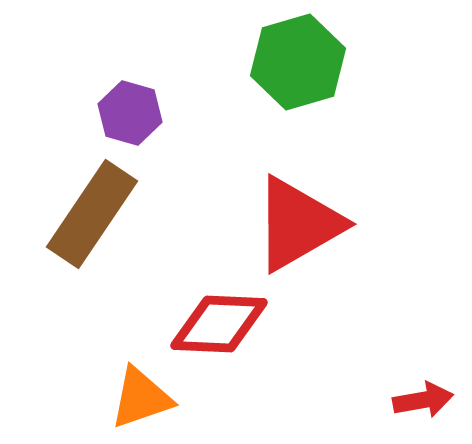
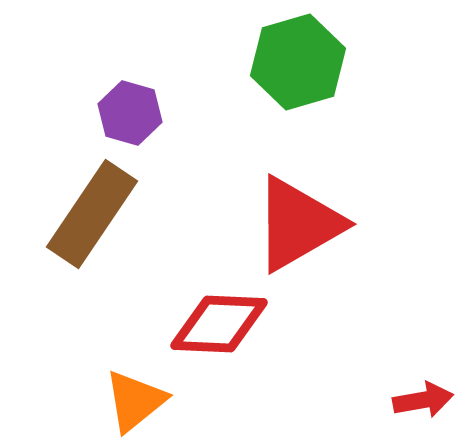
orange triangle: moved 6 px left, 3 px down; rotated 20 degrees counterclockwise
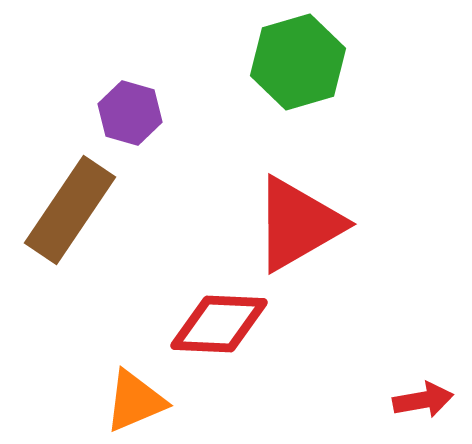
brown rectangle: moved 22 px left, 4 px up
orange triangle: rotated 16 degrees clockwise
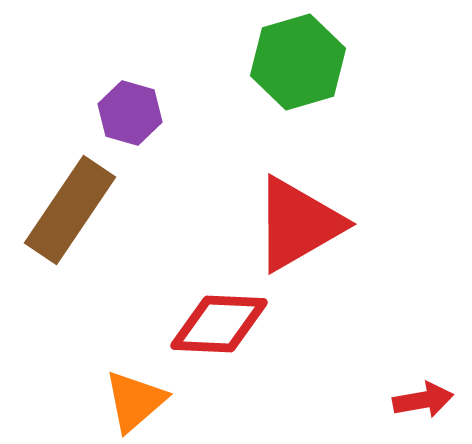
orange triangle: rotated 18 degrees counterclockwise
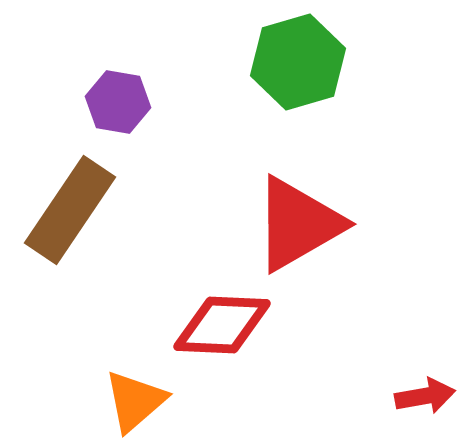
purple hexagon: moved 12 px left, 11 px up; rotated 6 degrees counterclockwise
red diamond: moved 3 px right, 1 px down
red arrow: moved 2 px right, 4 px up
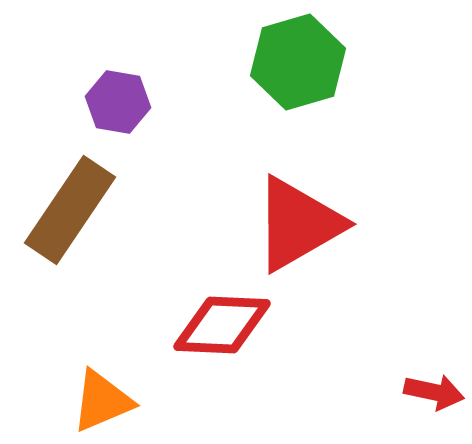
red arrow: moved 9 px right, 4 px up; rotated 22 degrees clockwise
orange triangle: moved 33 px left; rotated 18 degrees clockwise
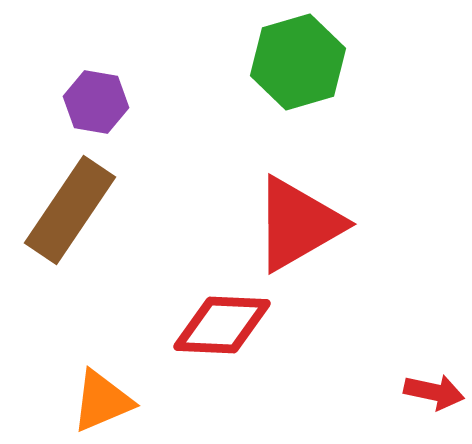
purple hexagon: moved 22 px left
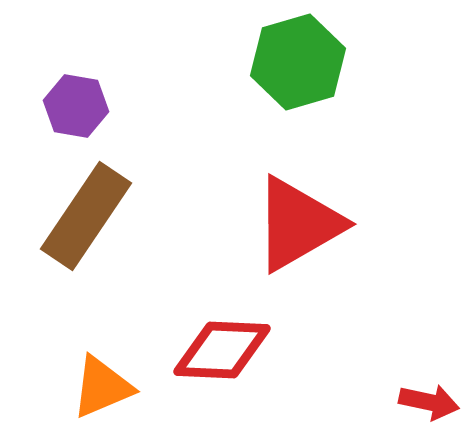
purple hexagon: moved 20 px left, 4 px down
brown rectangle: moved 16 px right, 6 px down
red diamond: moved 25 px down
red arrow: moved 5 px left, 10 px down
orange triangle: moved 14 px up
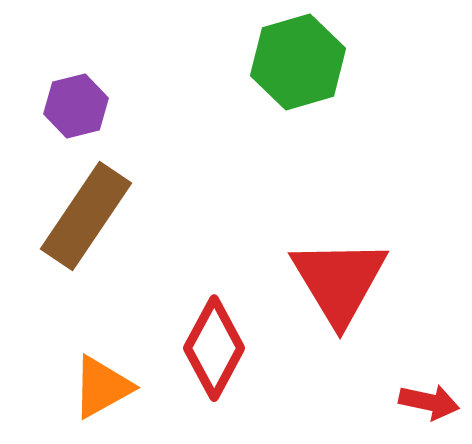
purple hexagon: rotated 24 degrees counterclockwise
red triangle: moved 41 px right, 57 px down; rotated 31 degrees counterclockwise
red diamond: moved 8 px left, 2 px up; rotated 64 degrees counterclockwise
orange triangle: rotated 6 degrees counterclockwise
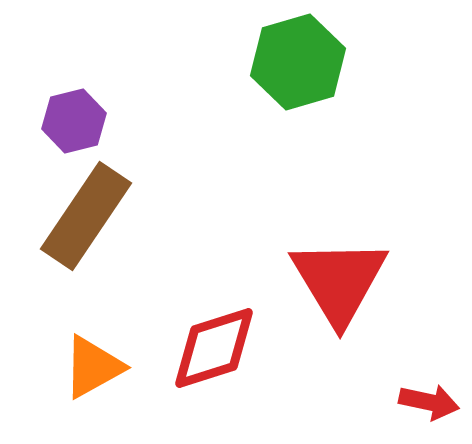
purple hexagon: moved 2 px left, 15 px down
red diamond: rotated 44 degrees clockwise
orange triangle: moved 9 px left, 20 px up
